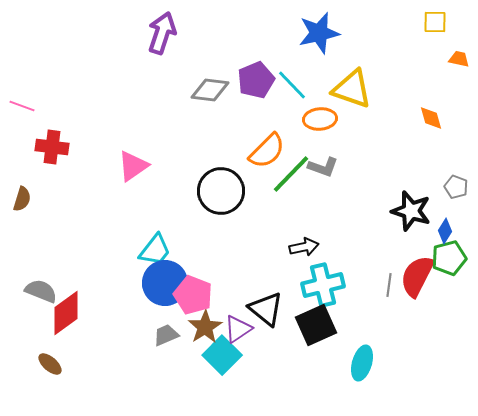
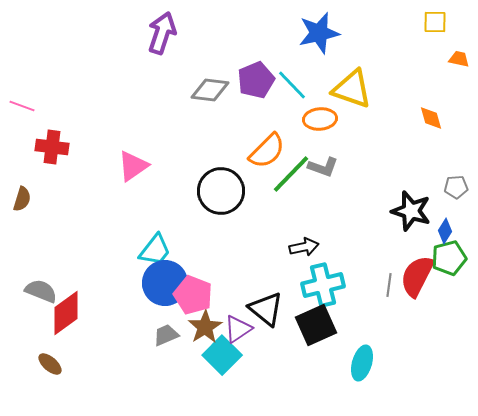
gray pentagon: rotated 25 degrees counterclockwise
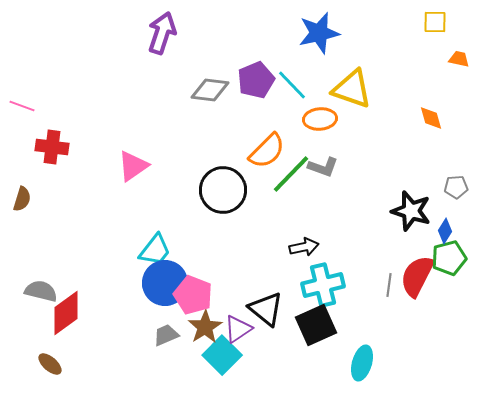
black circle: moved 2 px right, 1 px up
gray semicircle: rotated 8 degrees counterclockwise
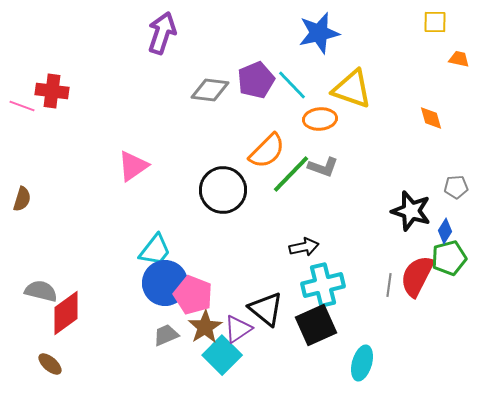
red cross: moved 56 px up
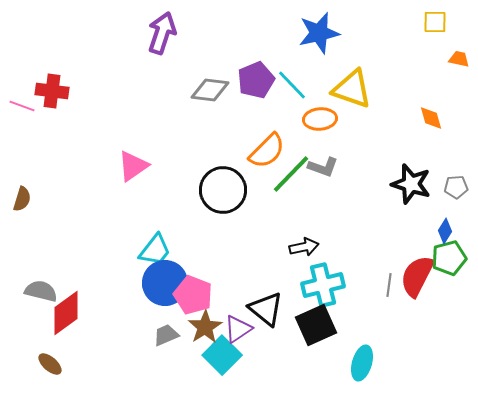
black star: moved 27 px up
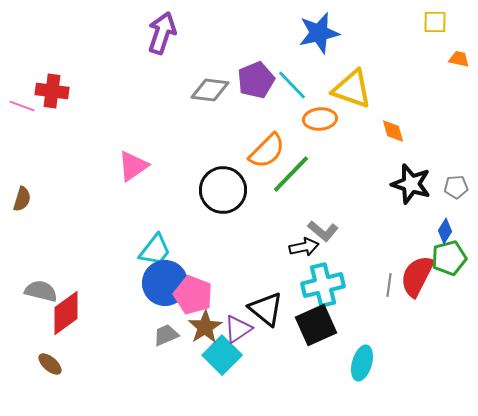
orange diamond: moved 38 px left, 13 px down
gray L-shape: moved 64 px down; rotated 20 degrees clockwise
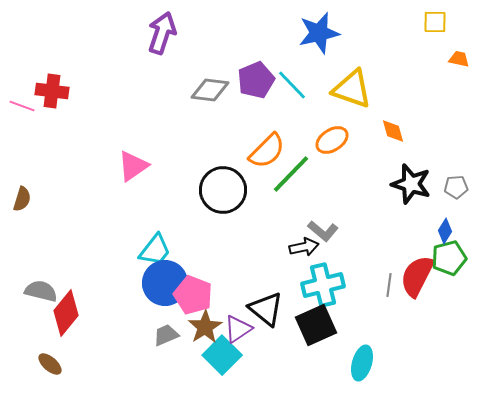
orange ellipse: moved 12 px right, 21 px down; rotated 28 degrees counterclockwise
red diamond: rotated 15 degrees counterclockwise
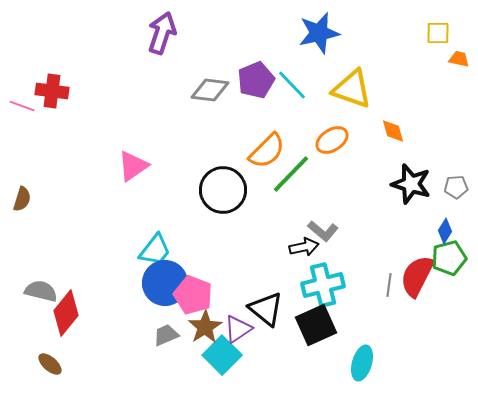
yellow square: moved 3 px right, 11 px down
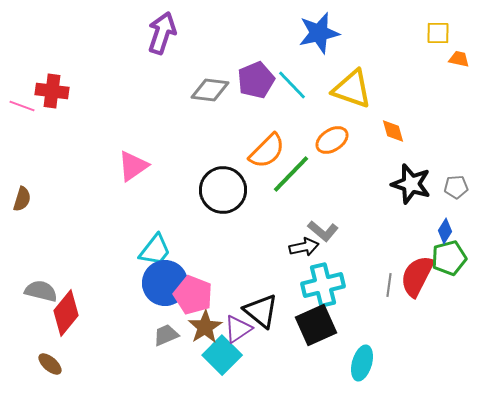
black triangle: moved 5 px left, 2 px down
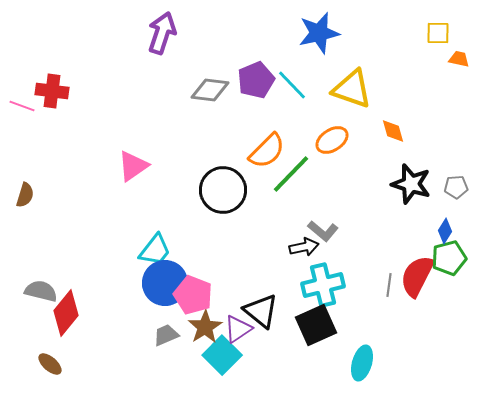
brown semicircle: moved 3 px right, 4 px up
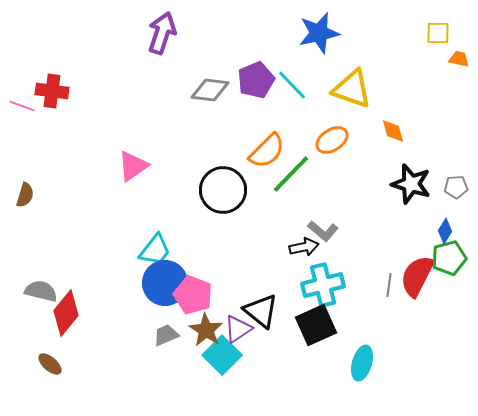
brown star: moved 1 px right, 3 px down; rotated 8 degrees counterclockwise
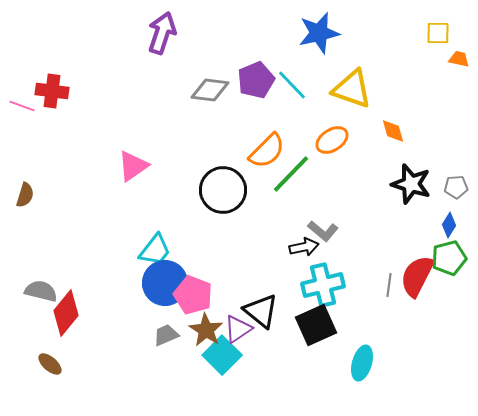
blue diamond: moved 4 px right, 6 px up
